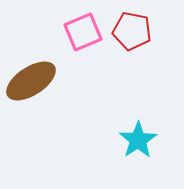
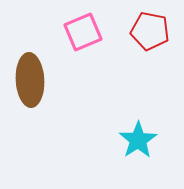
red pentagon: moved 18 px right
brown ellipse: moved 1 px left, 1 px up; rotated 60 degrees counterclockwise
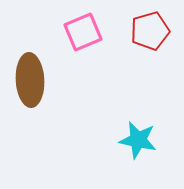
red pentagon: rotated 27 degrees counterclockwise
cyan star: rotated 27 degrees counterclockwise
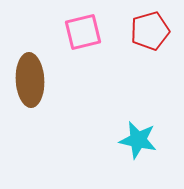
pink square: rotated 9 degrees clockwise
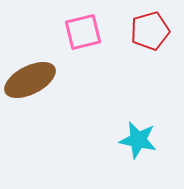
brown ellipse: rotated 66 degrees clockwise
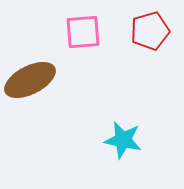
pink square: rotated 9 degrees clockwise
cyan star: moved 15 px left
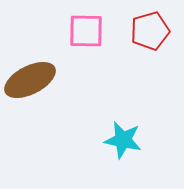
pink square: moved 3 px right, 1 px up; rotated 6 degrees clockwise
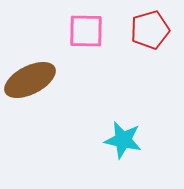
red pentagon: moved 1 px up
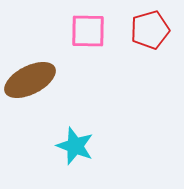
pink square: moved 2 px right
cyan star: moved 48 px left, 6 px down; rotated 9 degrees clockwise
